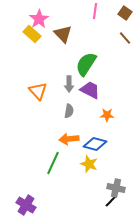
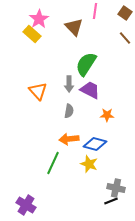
brown triangle: moved 11 px right, 7 px up
black line: rotated 24 degrees clockwise
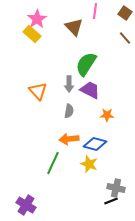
pink star: moved 2 px left
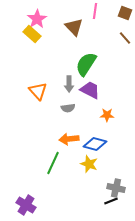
brown square: rotated 16 degrees counterclockwise
gray semicircle: moved 1 px left, 3 px up; rotated 72 degrees clockwise
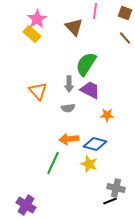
black line: moved 1 px left
